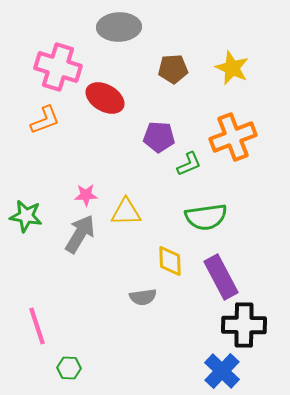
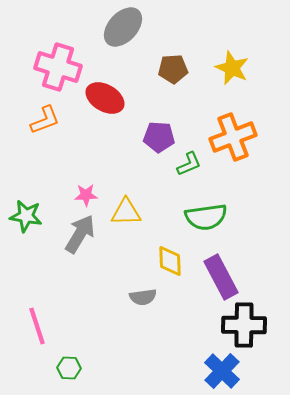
gray ellipse: moved 4 px right; rotated 45 degrees counterclockwise
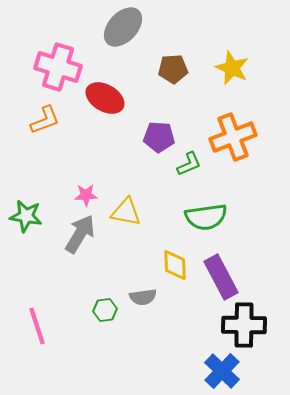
yellow triangle: rotated 12 degrees clockwise
yellow diamond: moved 5 px right, 4 px down
green hexagon: moved 36 px right, 58 px up; rotated 10 degrees counterclockwise
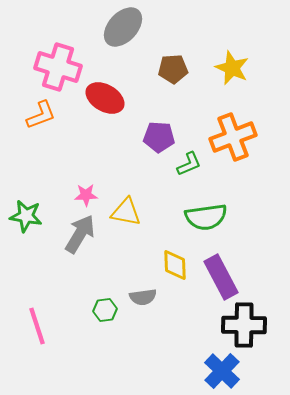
orange L-shape: moved 4 px left, 5 px up
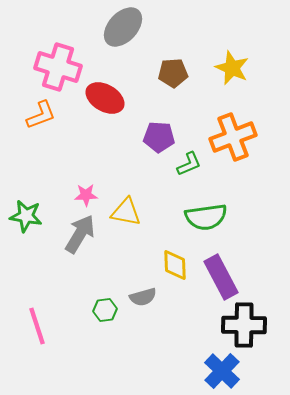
brown pentagon: moved 4 px down
gray semicircle: rotated 8 degrees counterclockwise
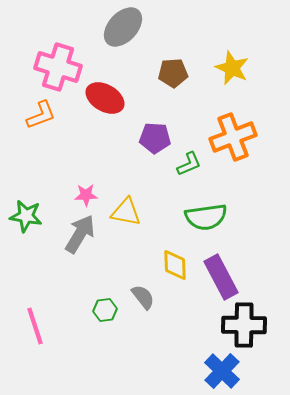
purple pentagon: moved 4 px left, 1 px down
gray semicircle: rotated 112 degrees counterclockwise
pink line: moved 2 px left
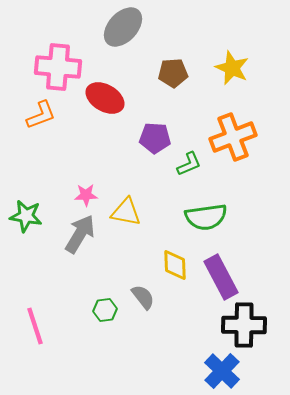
pink cross: rotated 12 degrees counterclockwise
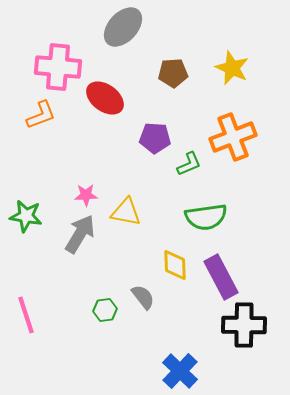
red ellipse: rotated 6 degrees clockwise
pink line: moved 9 px left, 11 px up
blue cross: moved 42 px left
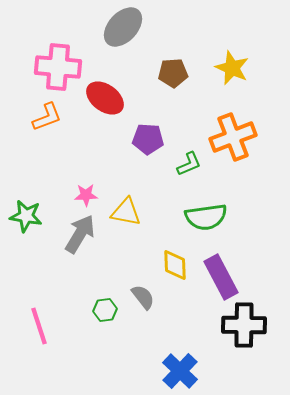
orange L-shape: moved 6 px right, 2 px down
purple pentagon: moved 7 px left, 1 px down
pink line: moved 13 px right, 11 px down
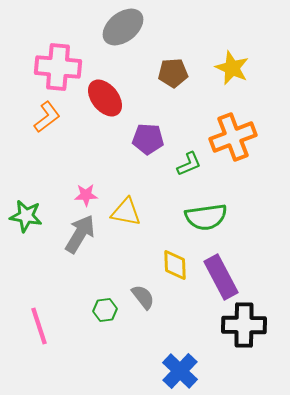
gray ellipse: rotated 9 degrees clockwise
red ellipse: rotated 15 degrees clockwise
orange L-shape: rotated 16 degrees counterclockwise
